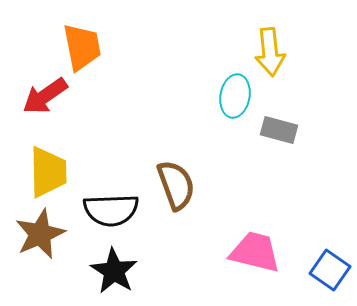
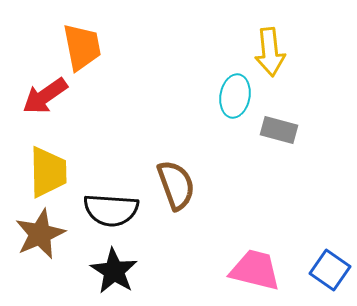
black semicircle: rotated 6 degrees clockwise
pink trapezoid: moved 18 px down
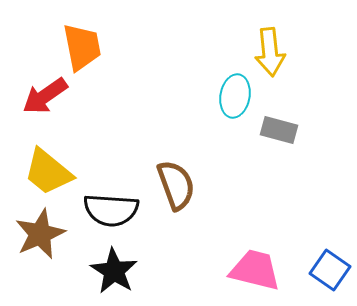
yellow trapezoid: rotated 130 degrees clockwise
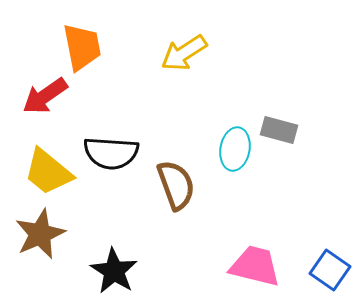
yellow arrow: moved 86 px left, 1 px down; rotated 63 degrees clockwise
cyan ellipse: moved 53 px down
black semicircle: moved 57 px up
pink trapezoid: moved 4 px up
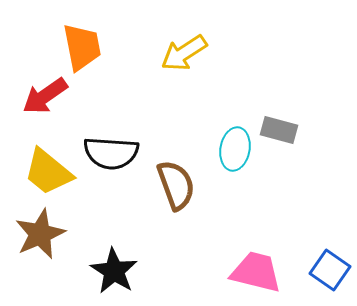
pink trapezoid: moved 1 px right, 6 px down
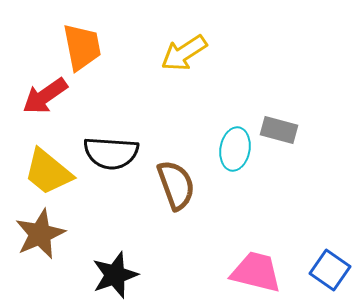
black star: moved 1 px right, 4 px down; rotated 21 degrees clockwise
